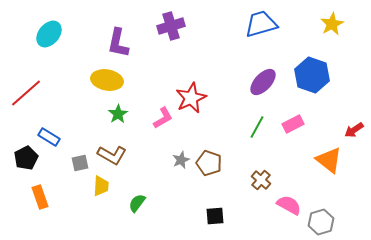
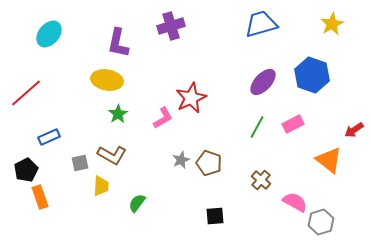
blue rectangle: rotated 55 degrees counterclockwise
black pentagon: moved 12 px down
pink semicircle: moved 6 px right, 3 px up
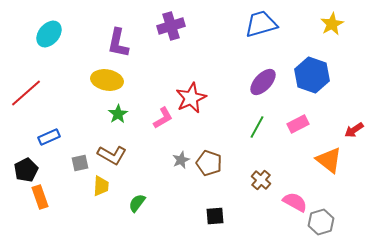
pink rectangle: moved 5 px right
